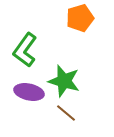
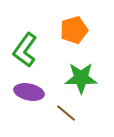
orange pentagon: moved 6 px left, 12 px down
green star: moved 17 px right, 3 px up; rotated 16 degrees counterclockwise
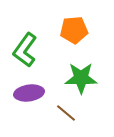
orange pentagon: rotated 12 degrees clockwise
purple ellipse: moved 1 px down; rotated 20 degrees counterclockwise
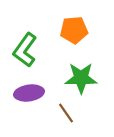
brown line: rotated 15 degrees clockwise
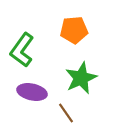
green L-shape: moved 3 px left
green star: rotated 24 degrees counterclockwise
purple ellipse: moved 3 px right, 1 px up; rotated 20 degrees clockwise
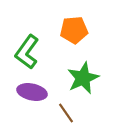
green L-shape: moved 5 px right, 2 px down
green star: moved 2 px right
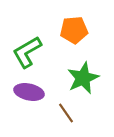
green L-shape: rotated 24 degrees clockwise
purple ellipse: moved 3 px left
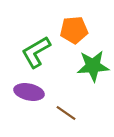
green L-shape: moved 9 px right
green star: moved 10 px right, 12 px up; rotated 20 degrees clockwise
brown line: rotated 20 degrees counterclockwise
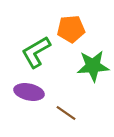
orange pentagon: moved 3 px left, 1 px up
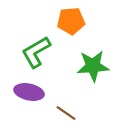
orange pentagon: moved 8 px up
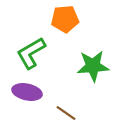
orange pentagon: moved 6 px left, 2 px up
green L-shape: moved 5 px left, 1 px down
purple ellipse: moved 2 px left
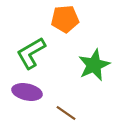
green star: moved 1 px right, 1 px up; rotated 20 degrees counterclockwise
